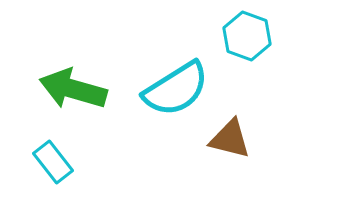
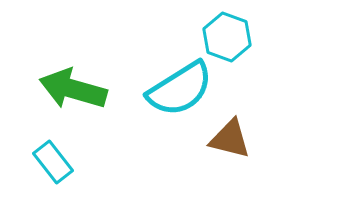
cyan hexagon: moved 20 px left, 1 px down
cyan semicircle: moved 4 px right
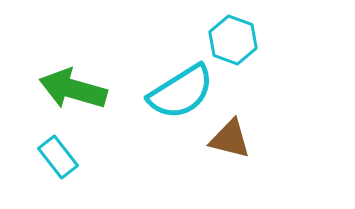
cyan hexagon: moved 6 px right, 3 px down
cyan semicircle: moved 1 px right, 3 px down
cyan rectangle: moved 5 px right, 5 px up
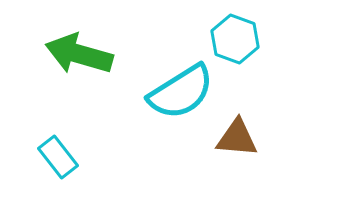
cyan hexagon: moved 2 px right, 1 px up
green arrow: moved 6 px right, 35 px up
brown triangle: moved 7 px right, 1 px up; rotated 9 degrees counterclockwise
